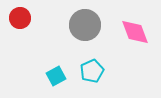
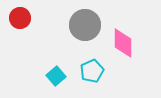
pink diamond: moved 12 px left, 11 px down; rotated 20 degrees clockwise
cyan square: rotated 12 degrees counterclockwise
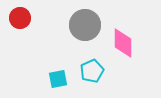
cyan square: moved 2 px right, 3 px down; rotated 30 degrees clockwise
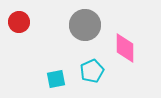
red circle: moved 1 px left, 4 px down
pink diamond: moved 2 px right, 5 px down
cyan square: moved 2 px left
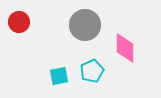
cyan square: moved 3 px right, 3 px up
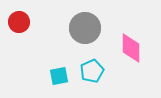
gray circle: moved 3 px down
pink diamond: moved 6 px right
